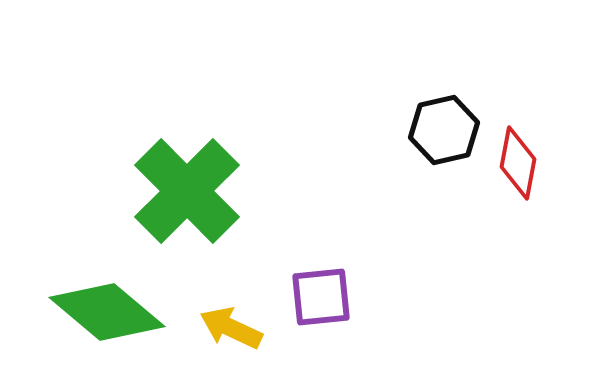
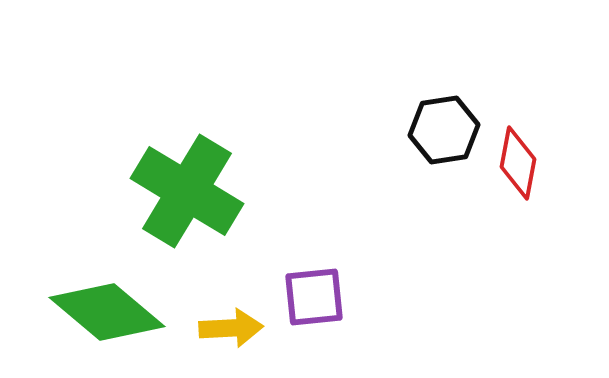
black hexagon: rotated 4 degrees clockwise
green cross: rotated 14 degrees counterclockwise
purple square: moved 7 px left
yellow arrow: rotated 152 degrees clockwise
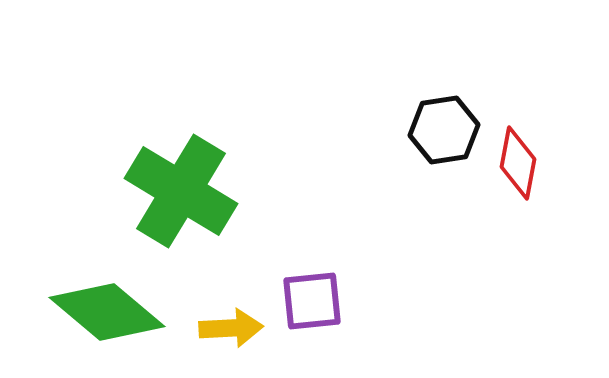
green cross: moved 6 px left
purple square: moved 2 px left, 4 px down
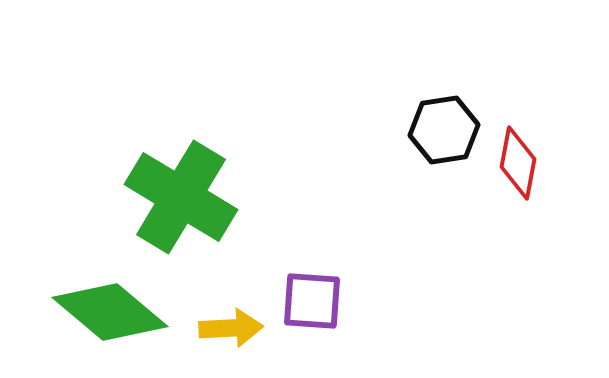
green cross: moved 6 px down
purple square: rotated 10 degrees clockwise
green diamond: moved 3 px right
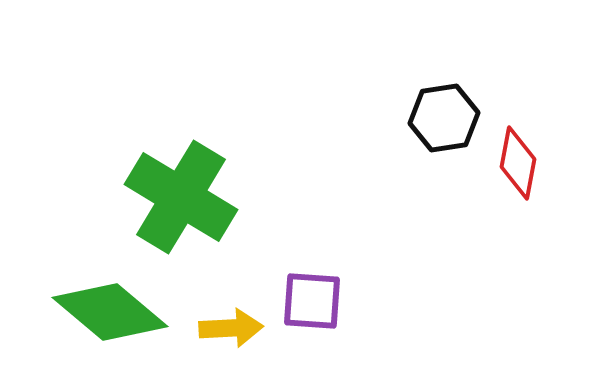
black hexagon: moved 12 px up
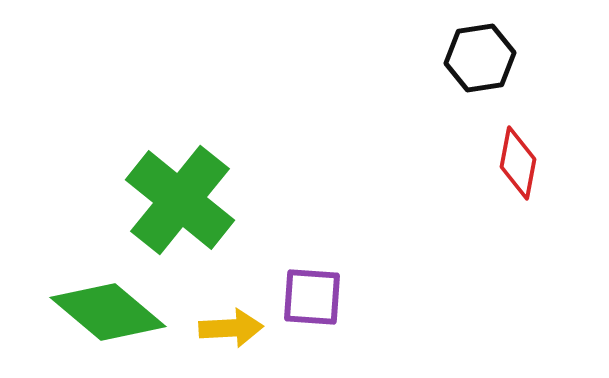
black hexagon: moved 36 px right, 60 px up
green cross: moved 1 px left, 3 px down; rotated 8 degrees clockwise
purple square: moved 4 px up
green diamond: moved 2 px left
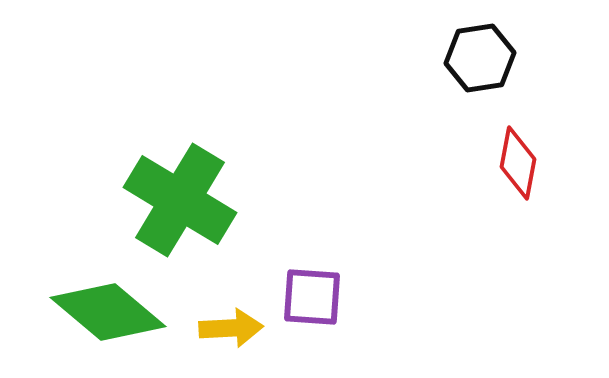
green cross: rotated 8 degrees counterclockwise
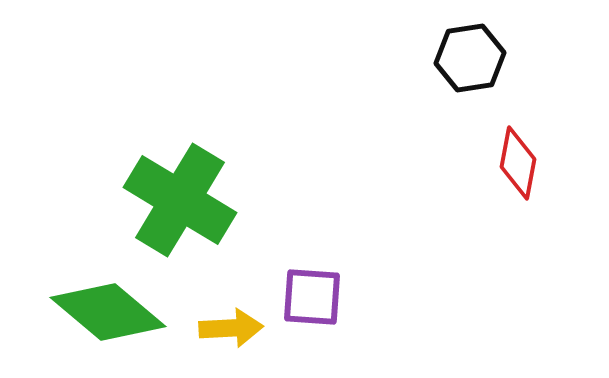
black hexagon: moved 10 px left
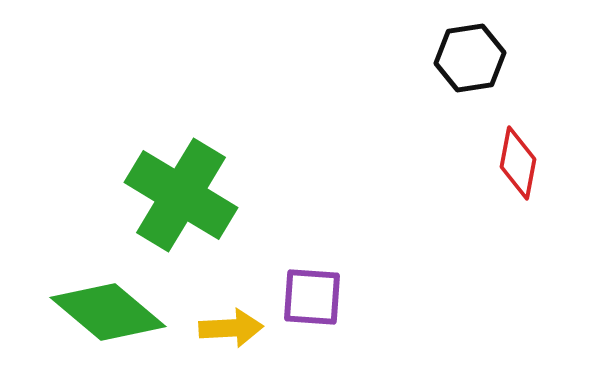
green cross: moved 1 px right, 5 px up
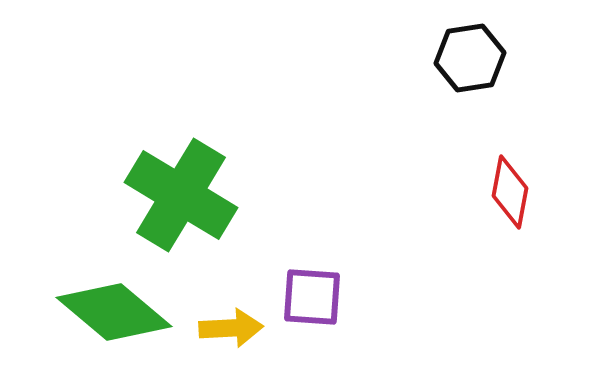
red diamond: moved 8 px left, 29 px down
green diamond: moved 6 px right
